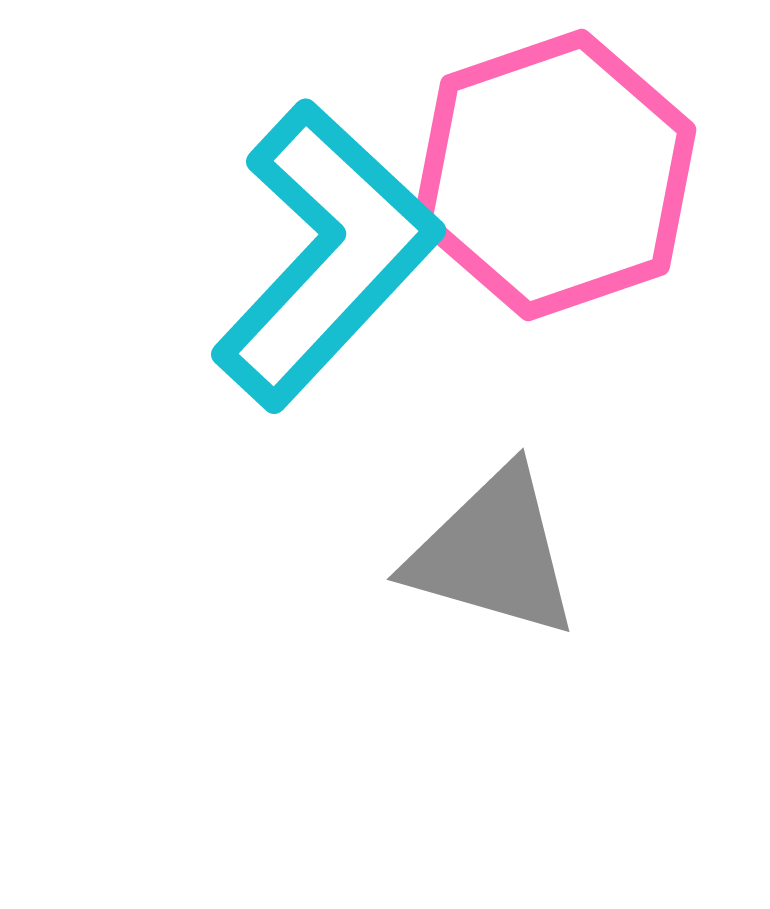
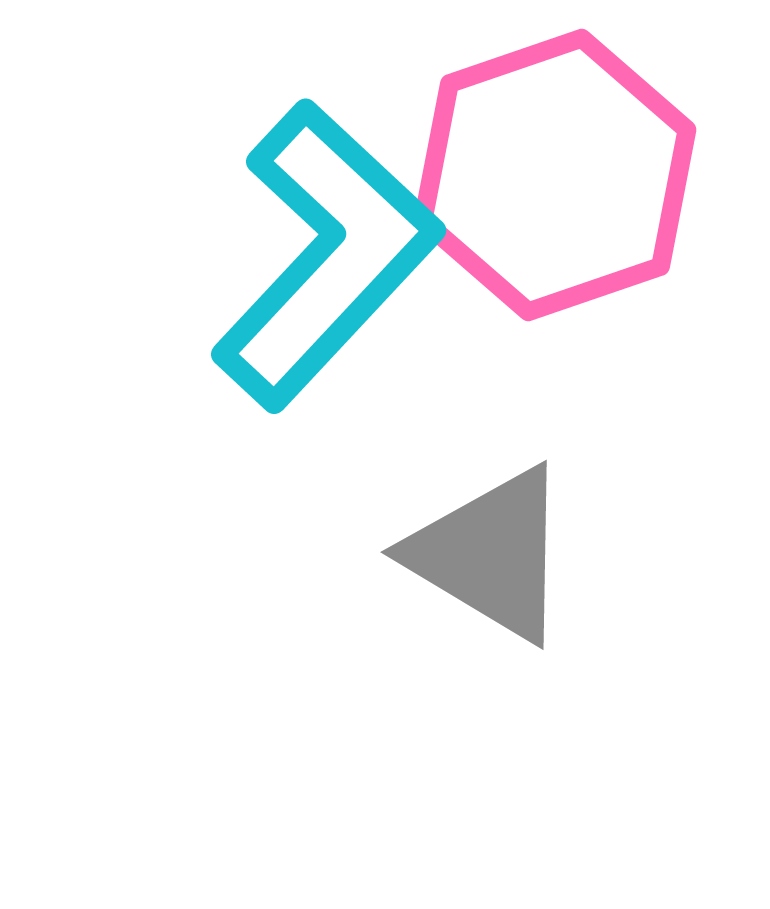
gray triangle: moved 3 px left, 1 px down; rotated 15 degrees clockwise
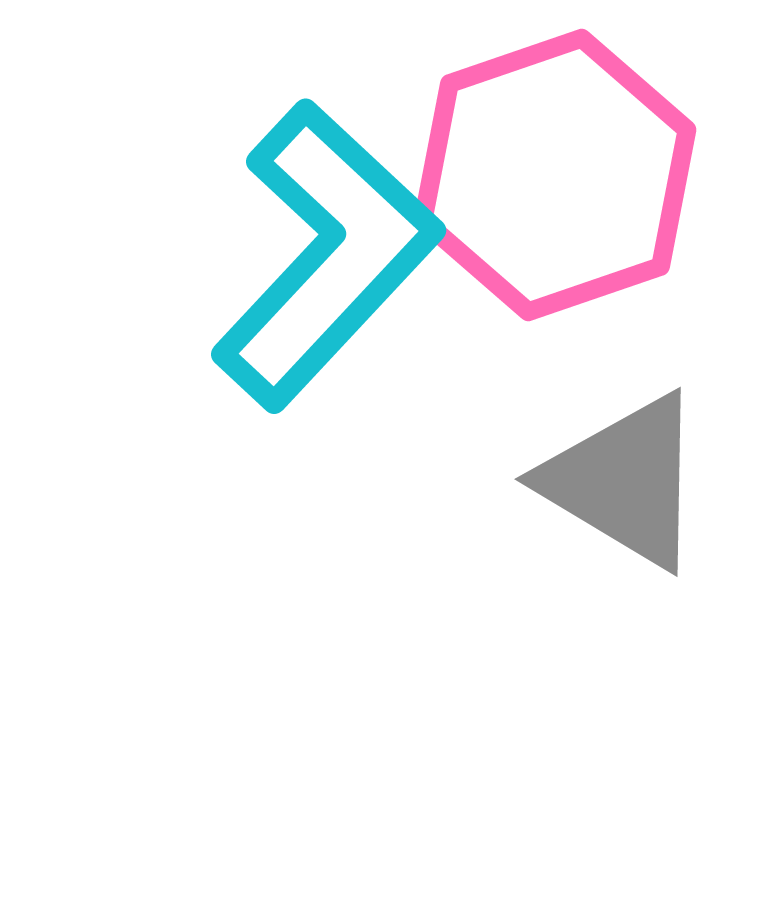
gray triangle: moved 134 px right, 73 px up
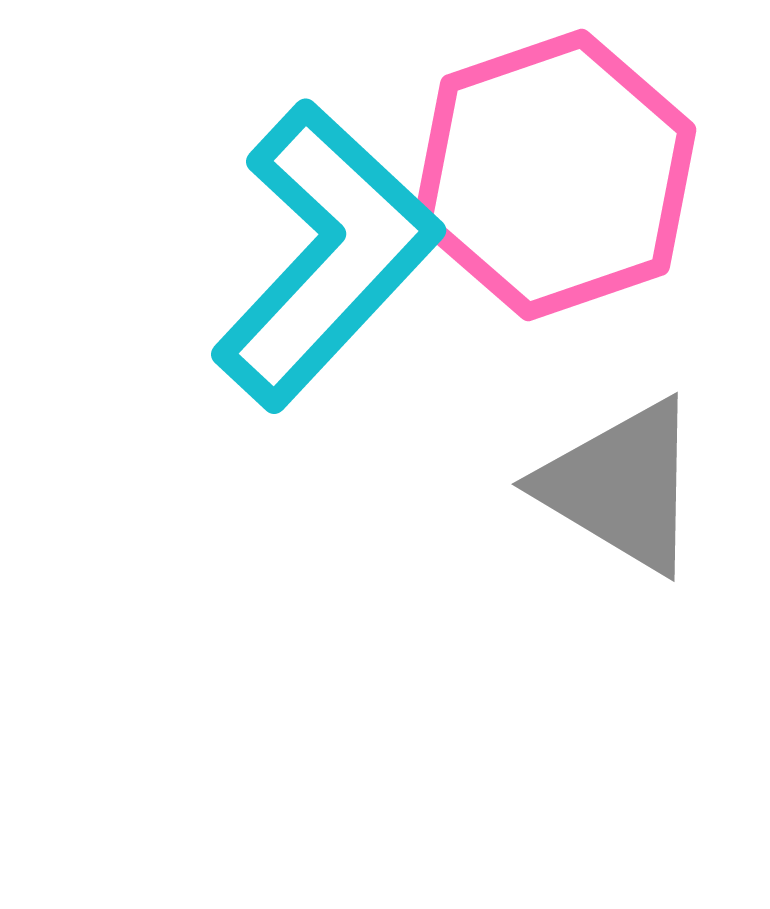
gray triangle: moved 3 px left, 5 px down
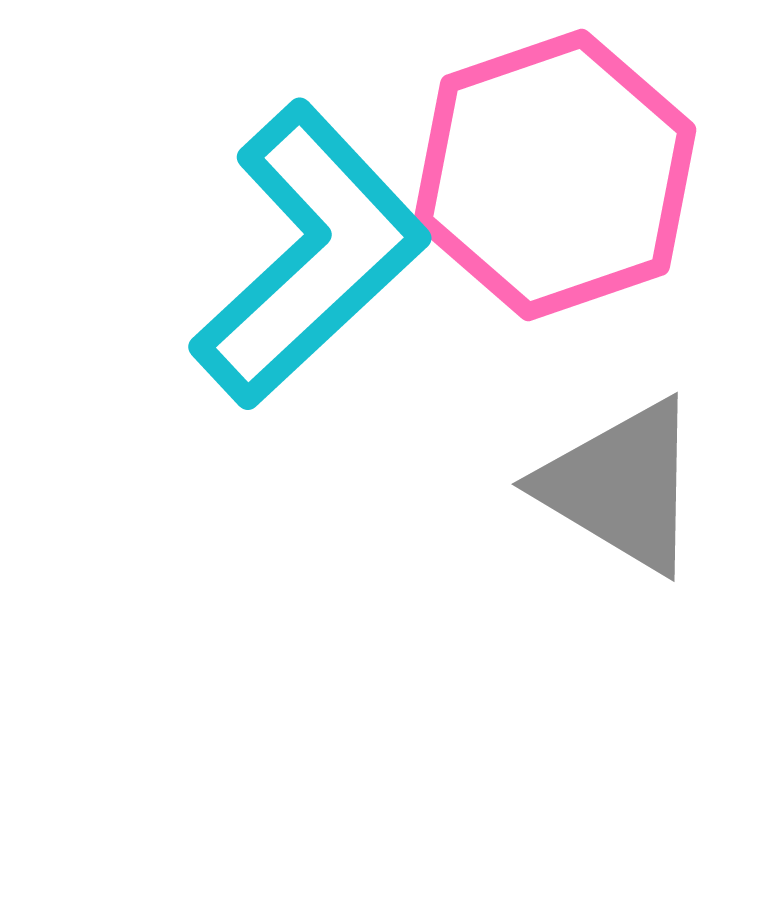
cyan L-shape: moved 16 px left; rotated 4 degrees clockwise
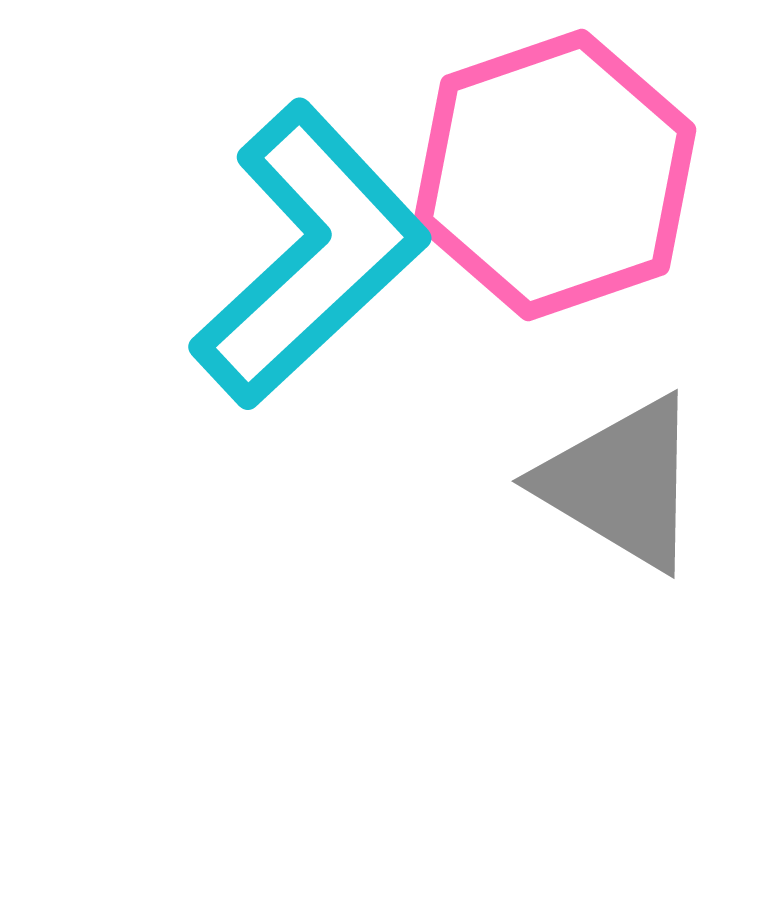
gray triangle: moved 3 px up
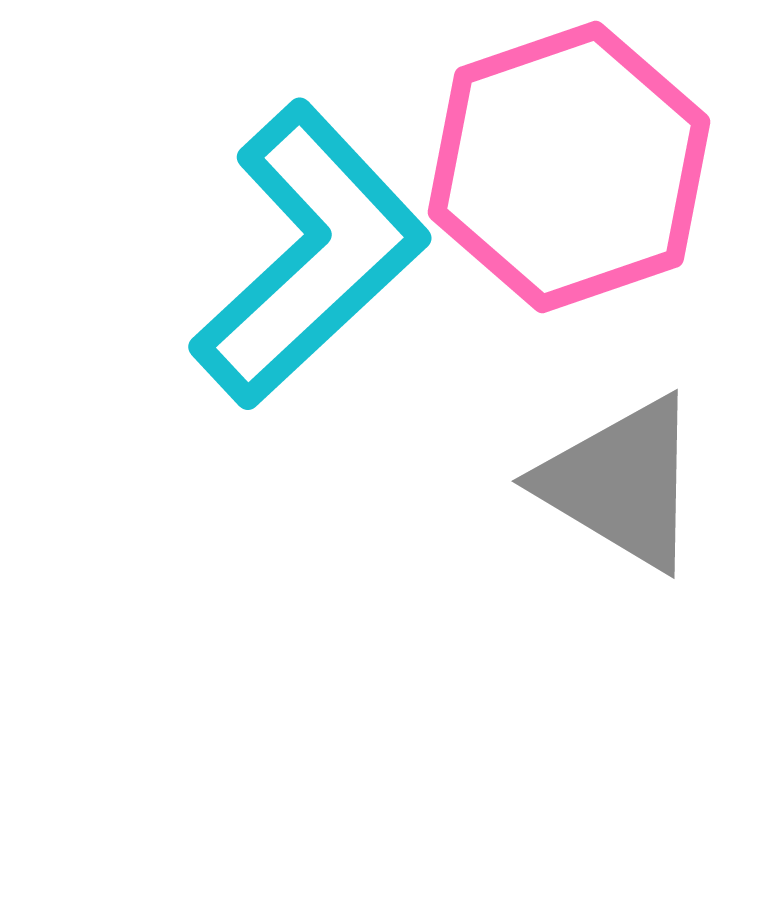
pink hexagon: moved 14 px right, 8 px up
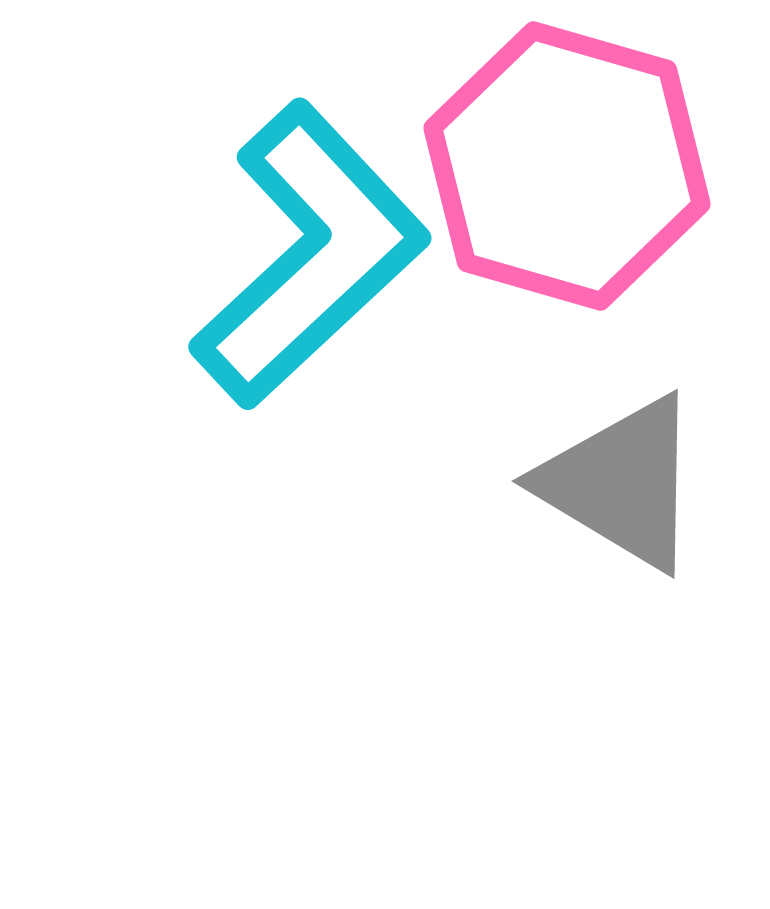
pink hexagon: moved 2 px left, 1 px up; rotated 25 degrees counterclockwise
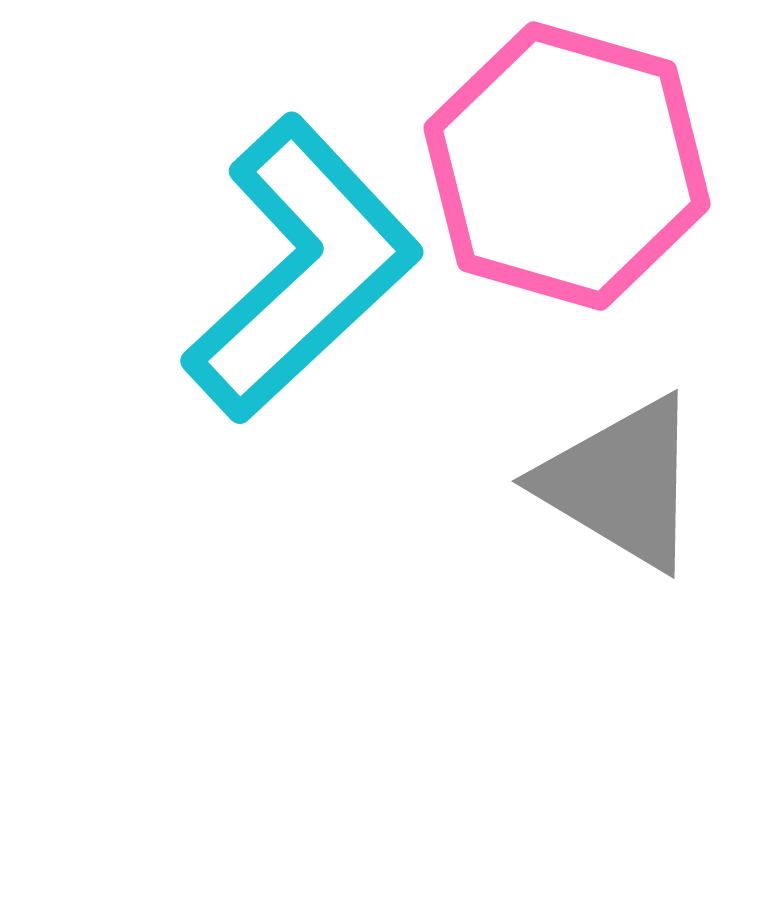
cyan L-shape: moved 8 px left, 14 px down
